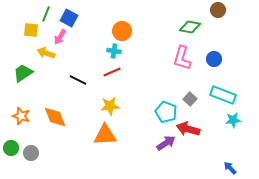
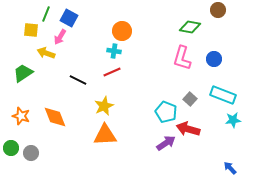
yellow star: moved 6 px left; rotated 18 degrees counterclockwise
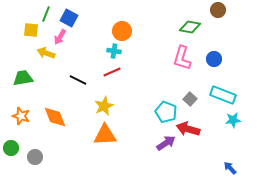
green trapezoid: moved 5 px down; rotated 25 degrees clockwise
gray circle: moved 4 px right, 4 px down
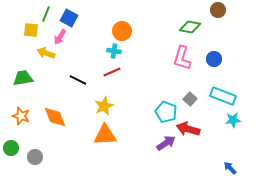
cyan rectangle: moved 1 px down
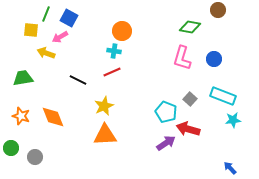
pink arrow: rotated 28 degrees clockwise
orange diamond: moved 2 px left
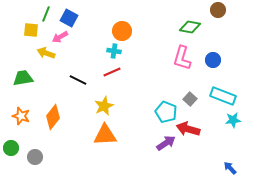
blue circle: moved 1 px left, 1 px down
orange diamond: rotated 60 degrees clockwise
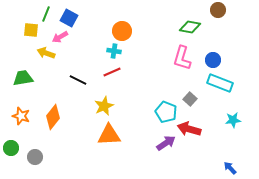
cyan rectangle: moved 3 px left, 13 px up
red arrow: moved 1 px right
orange triangle: moved 4 px right
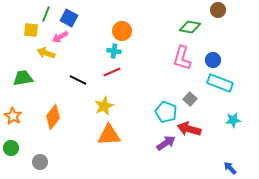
orange star: moved 8 px left; rotated 12 degrees clockwise
gray circle: moved 5 px right, 5 px down
